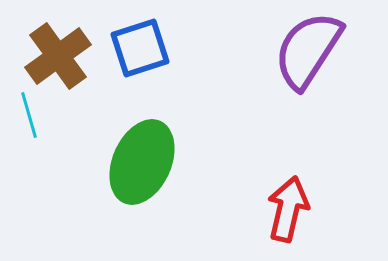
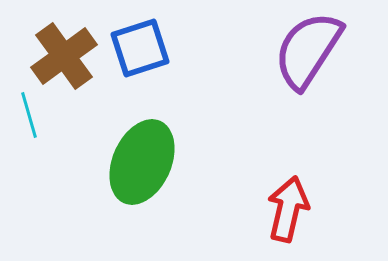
brown cross: moved 6 px right
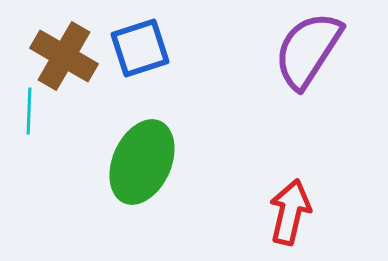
brown cross: rotated 24 degrees counterclockwise
cyan line: moved 4 px up; rotated 18 degrees clockwise
red arrow: moved 2 px right, 3 px down
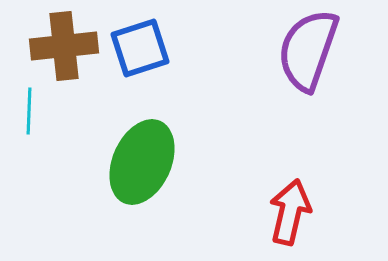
purple semicircle: rotated 14 degrees counterclockwise
brown cross: moved 10 px up; rotated 36 degrees counterclockwise
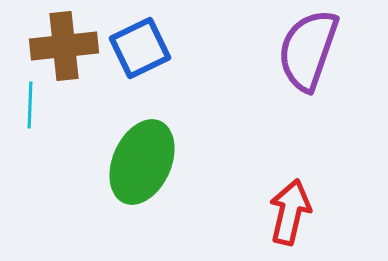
blue square: rotated 8 degrees counterclockwise
cyan line: moved 1 px right, 6 px up
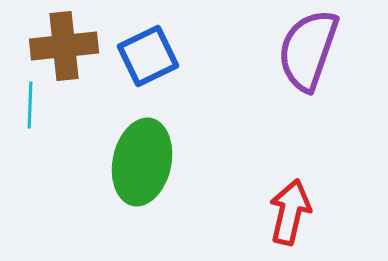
blue square: moved 8 px right, 8 px down
green ellipse: rotated 12 degrees counterclockwise
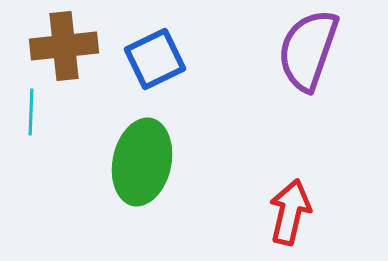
blue square: moved 7 px right, 3 px down
cyan line: moved 1 px right, 7 px down
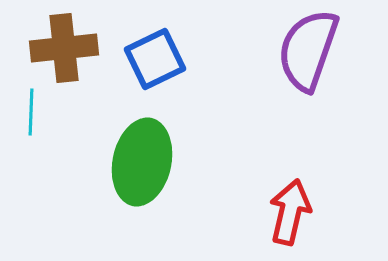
brown cross: moved 2 px down
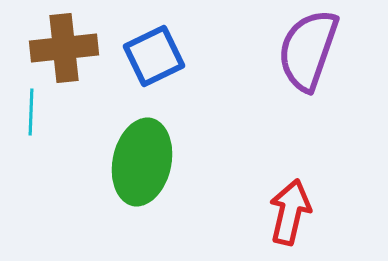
blue square: moved 1 px left, 3 px up
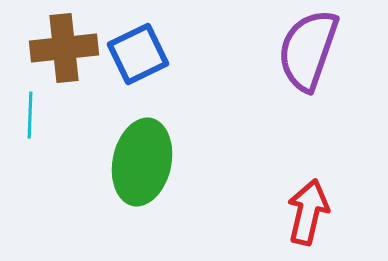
blue square: moved 16 px left, 2 px up
cyan line: moved 1 px left, 3 px down
red arrow: moved 18 px right
